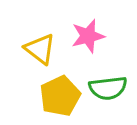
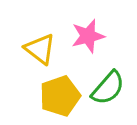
green semicircle: rotated 42 degrees counterclockwise
yellow pentagon: rotated 6 degrees clockwise
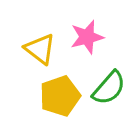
pink star: moved 1 px left, 1 px down
green semicircle: moved 1 px right
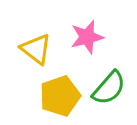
yellow triangle: moved 4 px left
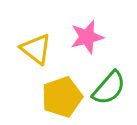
yellow pentagon: moved 2 px right, 1 px down
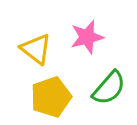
yellow pentagon: moved 11 px left
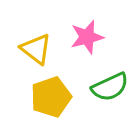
green semicircle: moved 1 px right, 1 px up; rotated 24 degrees clockwise
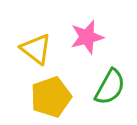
green semicircle: rotated 36 degrees counterclockwise
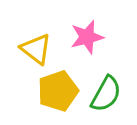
green semicircle: moved 4 px left, 7 px down
yellow pentagon: moved 7 px right, 6 px up
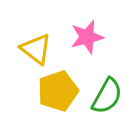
green semicircle: moved 1 px right, 2 px down
